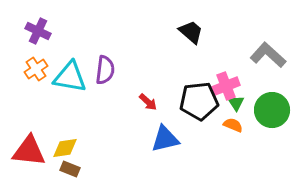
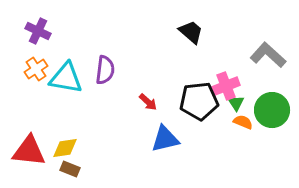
cyan triangle: moved 4 px left, 1 px down
orange semicircle: moved 10 px right, 3 px up
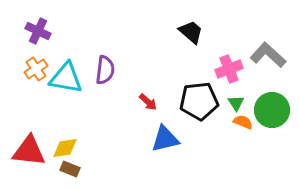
pink cross: moved 3 px right, 17 px up
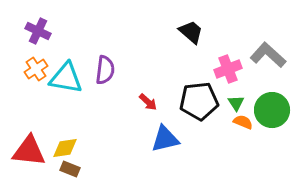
pink cross: moved 1 px left
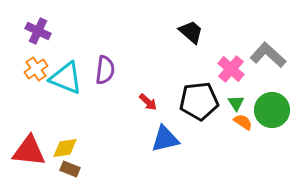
pink cross: moved 3 px right; rotated 28 degrees counterclockwise
cyan triangle: rotated 12 degrees clockwise
orange semicircle: rotated 12 degrees clockwise
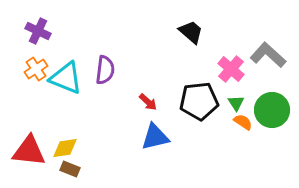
blue triangle: moved 10 px left, 2 px up
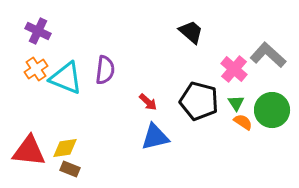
pink cross: moved 3 px right
black pentagon: rotated 21 degrees clockwise
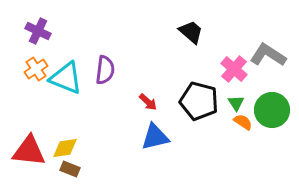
gray L-shape: rotated 9 degrees counterclockwise
